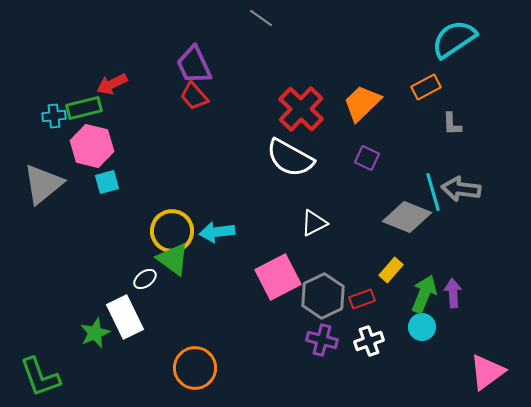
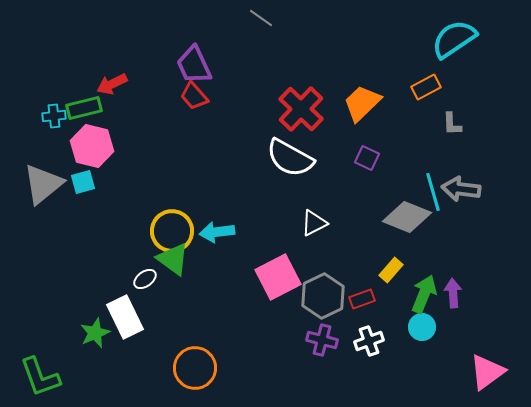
cyan square: moved 24 px left
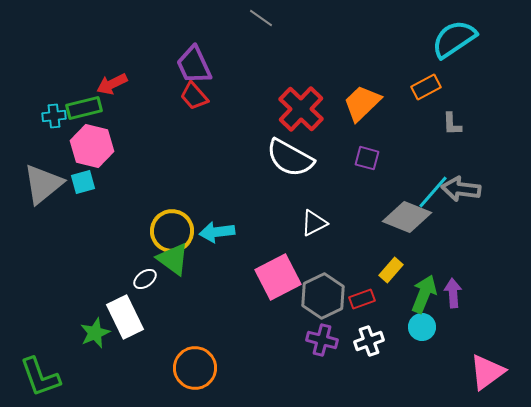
purple square: rotated 10 degrees counterclockwise
cyan line: rotated 57 degrees clockwise
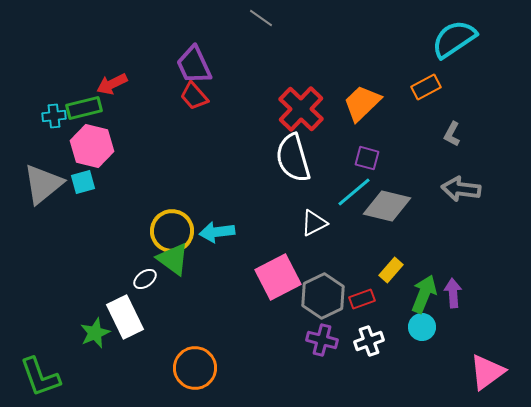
gray L-shape: moved 10 px down; rotated 30 degrees clockwise
white semicircle: moved 3 px right; rotated 45 degrees clockwise
cyan line: moved 79 px left; rotated 9 degrees clockwise
gray diamond: moved 20 px left, 11 px up; rotated 9 degrees counterclockwise
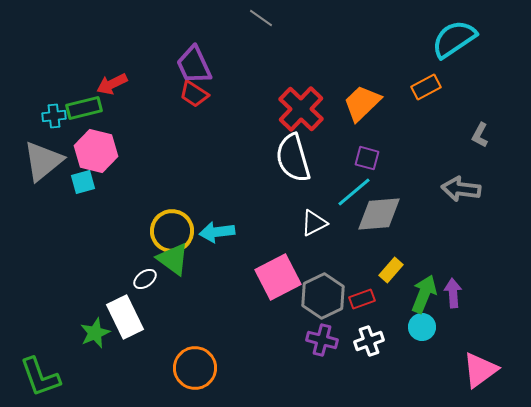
red trapezoid: moved 2 px up; rotated 16 degrees counterclockwise
gray L-shape: moved 28 px right, 1 px down
pink hexagon: moved 4 px right, 5 px down
gray triangle: moved 23 px up
gray diamond: moved 8 px left, 8 px down; rotated 18 degrees counterclockwise
pink triangle: moved 7 px left, 2 px up
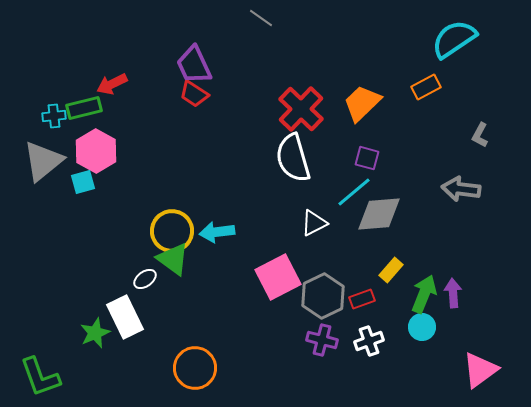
pink hexagon: rotated 15 degrees clockwise
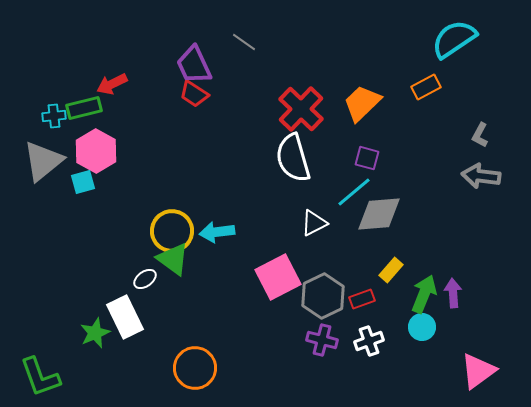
gray line: moved 17 px left, 24 px down
gray arrow: moved 20 px right, 13 px up
pink triangle: moved 2 px left, 1 px down
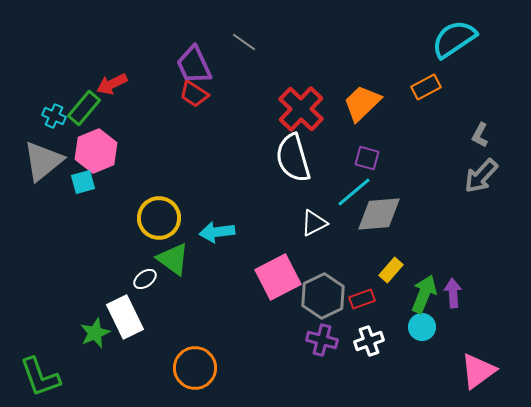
green rectangle: rotated 36 degrees counterclockwise
cyan cross: rotated 30 degrees clockwise
pink hexagon: rotated 9 degrees clockwise
gray arrow: rotated 54 degrees counterclockwise
yellow circle: moved 13 px left, 13 px up
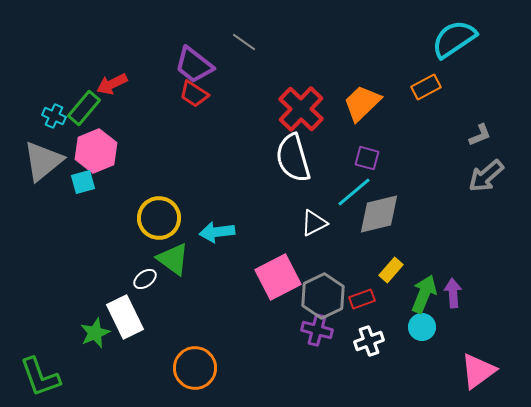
purple trapezoid: rotated 27 degrees counterclockwise
gray L-shape: rotated 140 degrees counterclockwise
gray arrow: moved 5 px right; rotated 6 degrees clockwise
gray diamond: rotated 9 degrees counterclockwise
purple cross: moved 5 px left, 10 px up
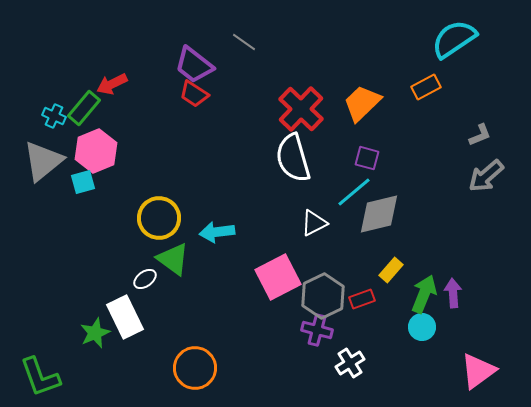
white cross: moved 19 px left, 22 px down; rotated 12 degrees counterclockwise
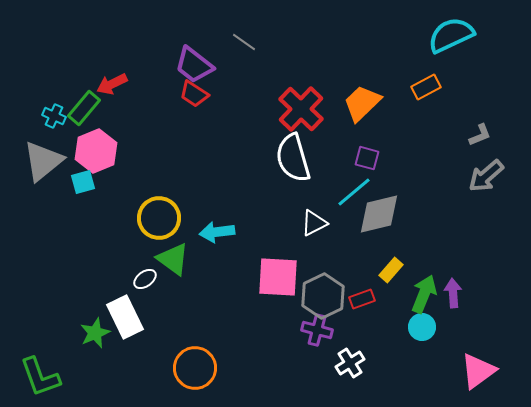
cyan semicircle: moved 3 px left, 4 px up; rotated 9 degrees clockwise
pink square: rotated 30 degrees clockwise
